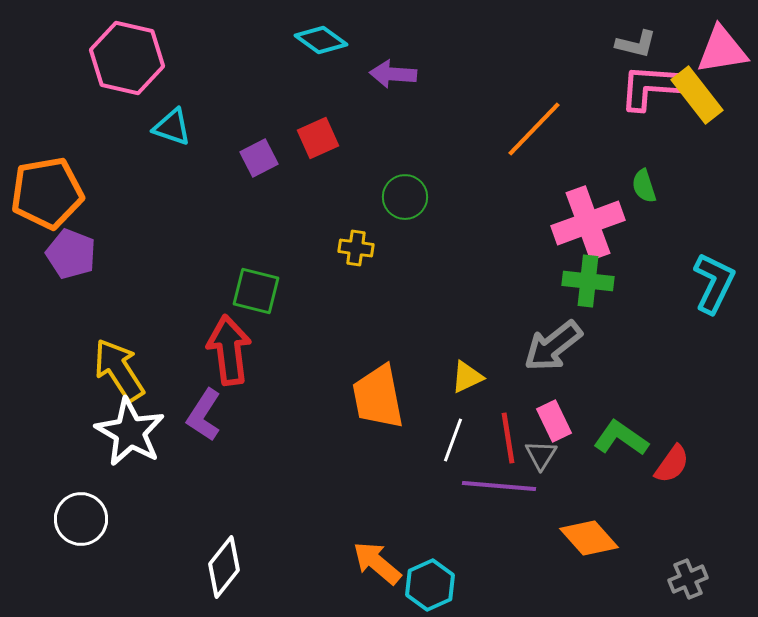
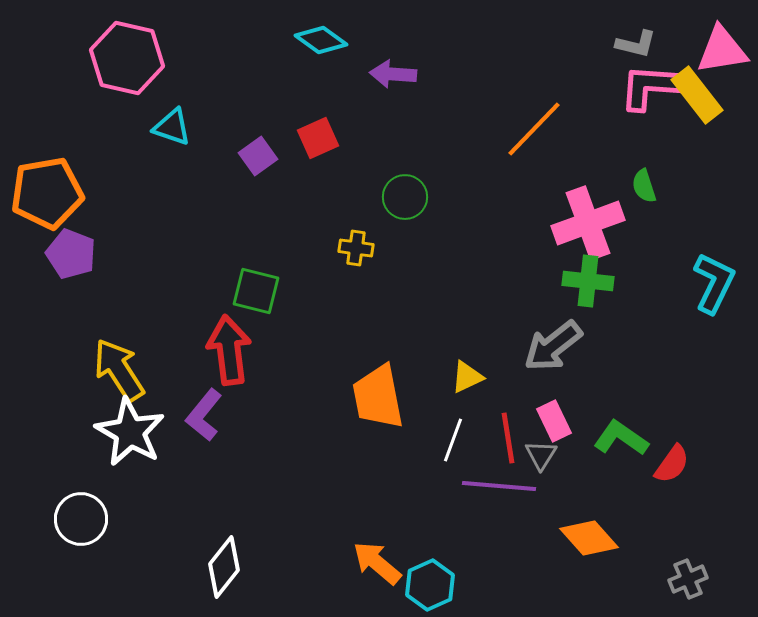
purple square: moved 1 px left, 2 px up; rotated 9 degrees counterclockwise
purple L-shape: rotated 6 degrees clockwise
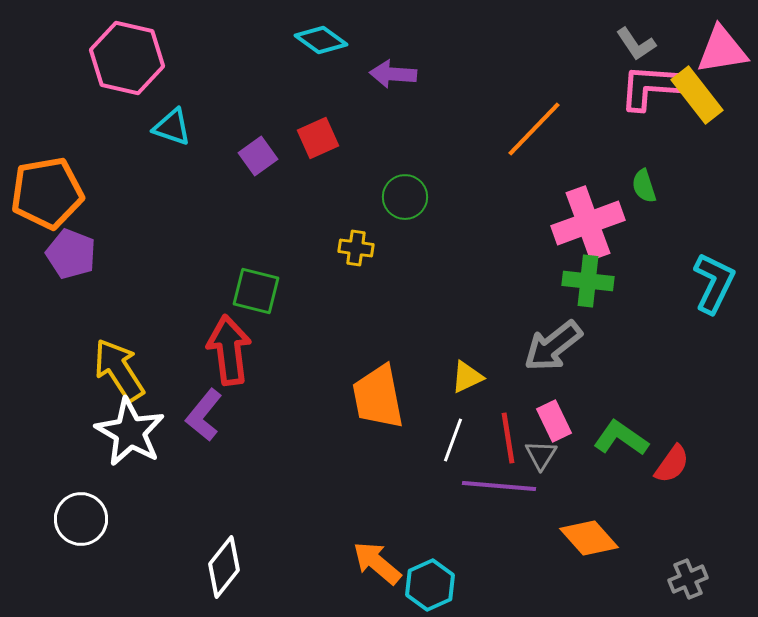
gray L-shape: rotated 42 degrees clockwise
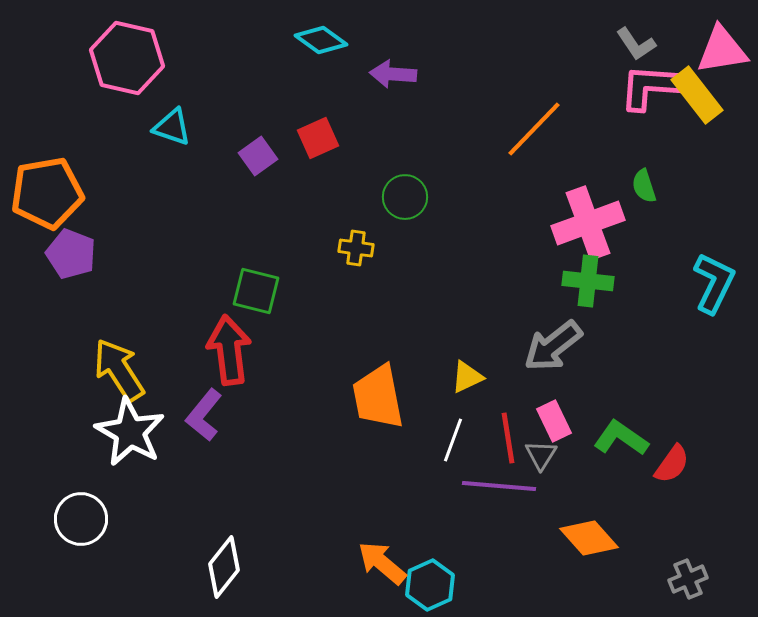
orange arrow: moved 5 px right
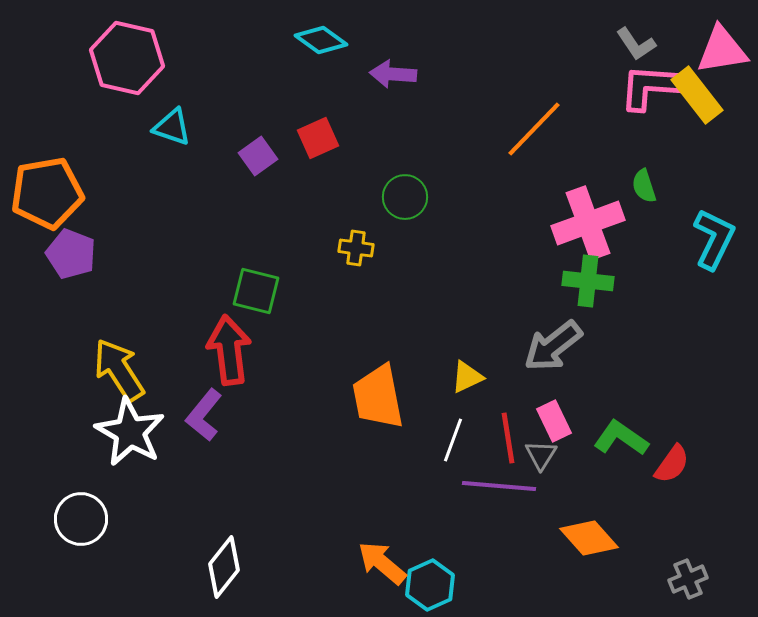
cyan L-shape: moved 44 px up
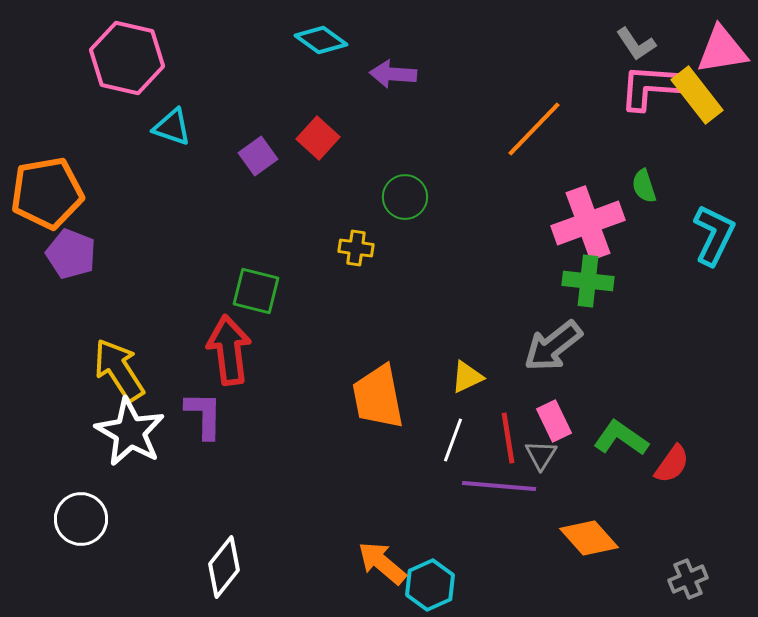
red square: rotated 24 degrees counterclockwise
cyan L-shape: moved 4 px up
purple L-shape: rotated 142 degrees clockwise
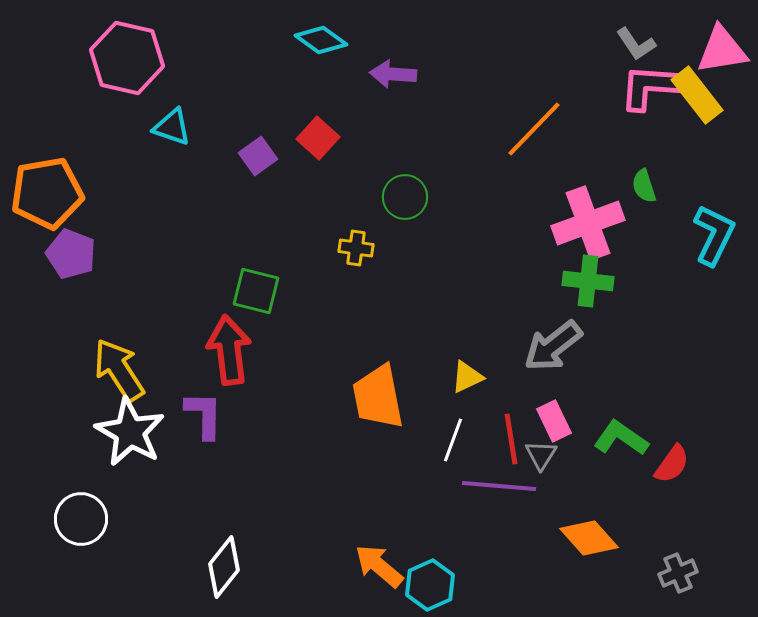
red line: moved 3 px right, 1 px down
orange arrow: moved 3 px left, 3 px down
gray cross: moved 10 px left, 6 px up
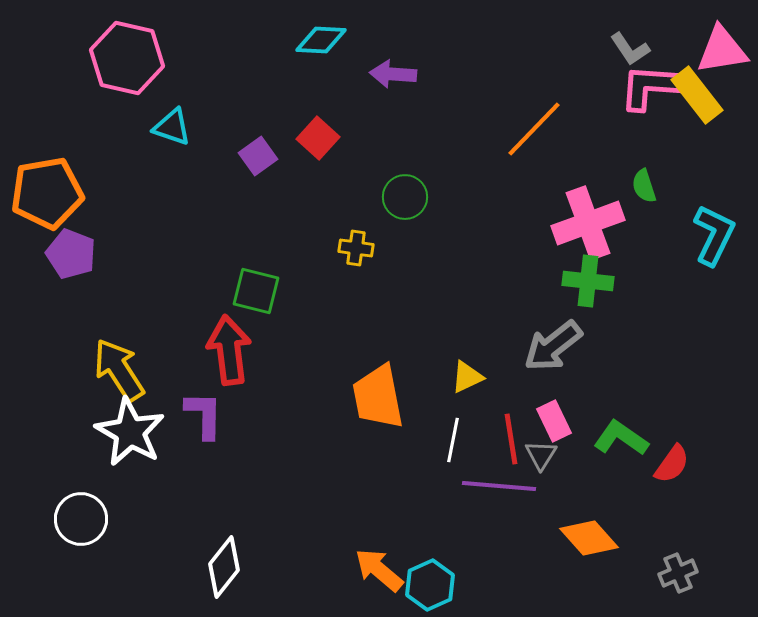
cyan diamond: rotated 33 degrees counterclockwise
gray L-shape: moved 6 px left, 5 px down
white line: rotated 9 degrees counterclockwise
orange arrow: moved 4 px down
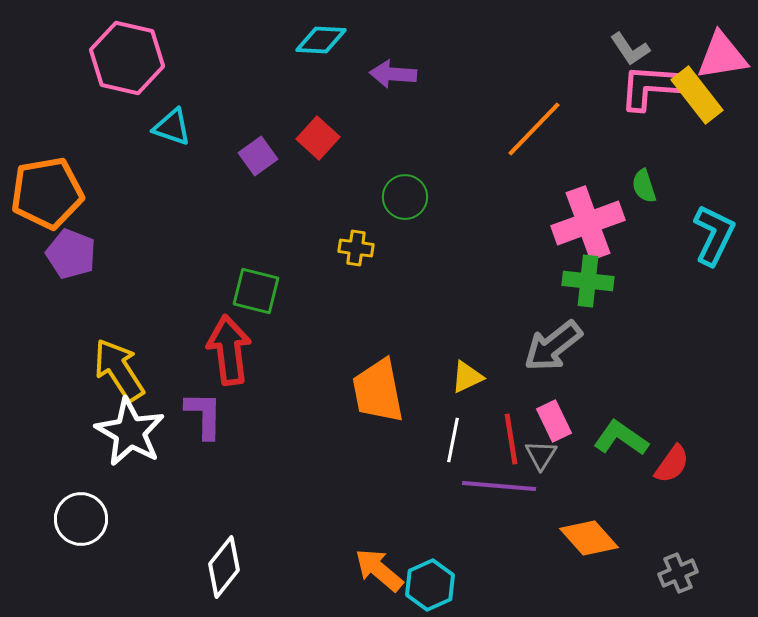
pink triangle: moved 6 px down
orange trapezoid: moved 6 px up
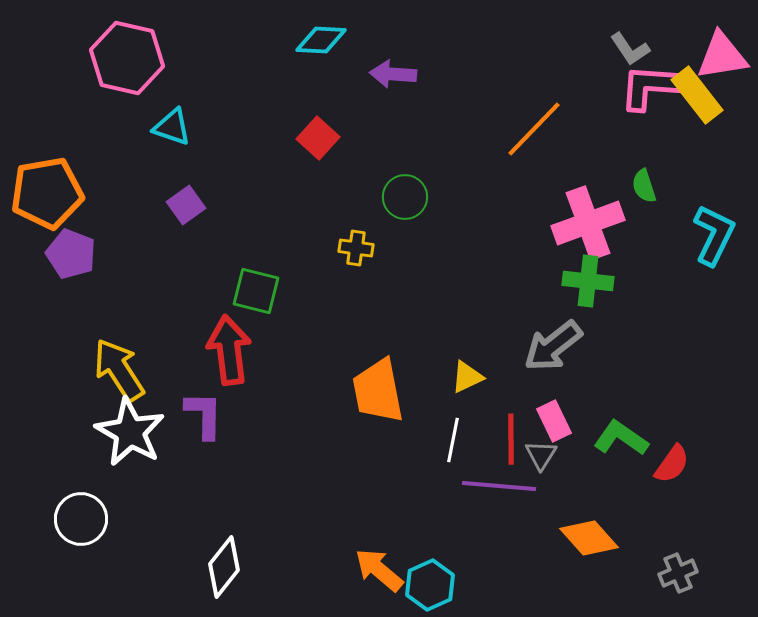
purple square: moved 72 px left, 49 px down
red line: rotated 9 degrees clockwise
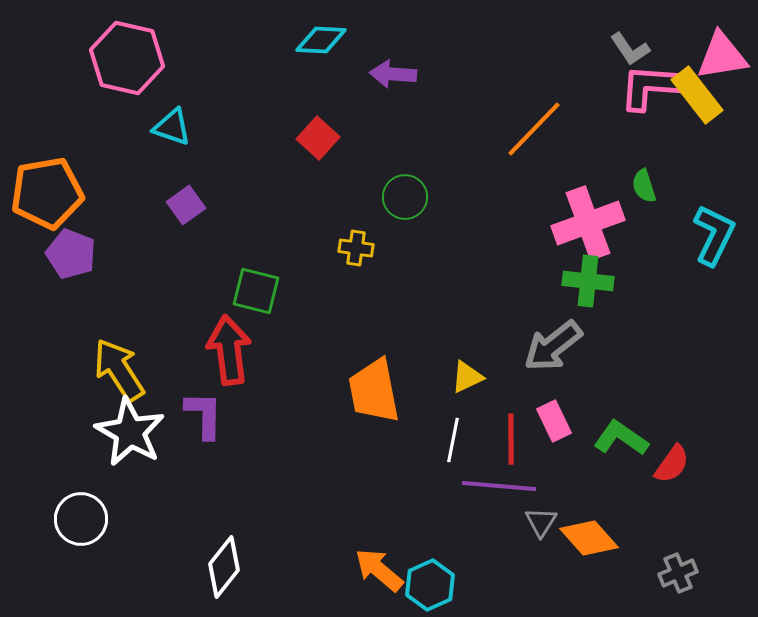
orange trapezoid: moved 4 px left
gray triangle: moved 67 px down
